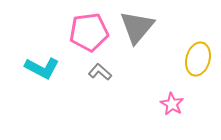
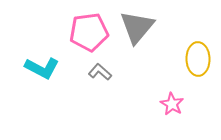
yellow ellipse: rotated 16 degrees counterclockwise
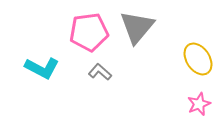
yellow ellipse: rotated 32 degrees counterclockwise
pink star: moved 27 px right; rotated 20 degrees clockwise
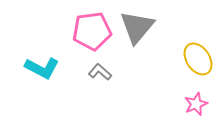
pink pentagon: moved 3 px right, 1 px up
pink star: moved 3 px left
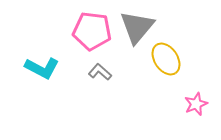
pink pentagon: rotated 15 degrees clockwise
yellow ellipse: moved 32 px left
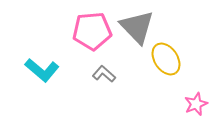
gray triangle: rotated 24 degrees counterclockwise
pink pentagon: rotated 12 degrees counterclockwise
cyan L-shape: moved 2 px down; rotated 12 degrees clockwise
gray L-shape: moved 4 px right, 2 px down
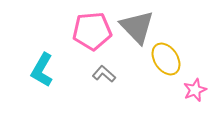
cyan L-shape: rotated 80 degrees clockwise
pink star: moved 1 px left, 14 px up
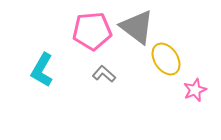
gray triangle: rotated 9 degrees counterclockwise
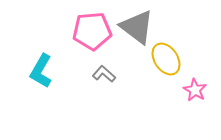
cyan L-shape: moved 1 px left, 1 px down
pink star: rotated 20 degrees counterclockwise
